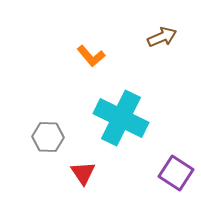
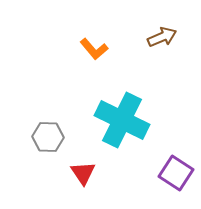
orange L-shape: moved 3 px right, 7 px up
cyan cross: moved 1 px right, 2 px down
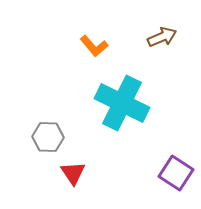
orange L-shape: moved 3 px up
cyan cross: moved 17 px up
red triangle: moved 10 px left
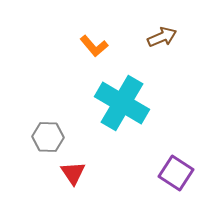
cyan cross: rotated 4 degrees clockwise
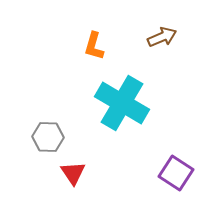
orange L-shape: rotated 56 degrees clockwise
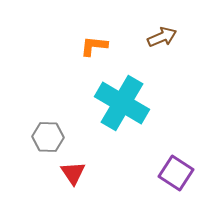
orange L-shape: rotated 80 degrees clockwise
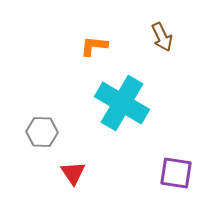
brown arrow: rotated 88 degrees clockwise
gray hexagon: moved 6 px left, 5 px up
purple square: rotated 24 degrees counterclockwise
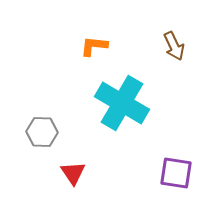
brown arrow: moved 12 px right, 9 px down
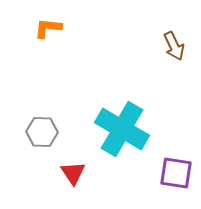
orange L-shape: moved 46 px left, 18 px up
cyan cross: moved 26 px down
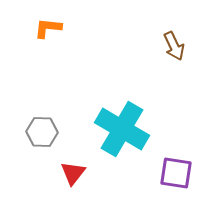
red triangle: rotated 12 degrees clockwise
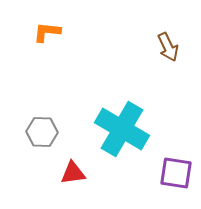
orange L-shape: moved 1 px left, 4 px down
brown arrow: moved 6 px left, 1 px down
red triangle: rotated 44 degrees clockwise
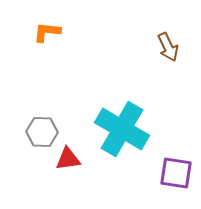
red triangle: moved 5 px left, 14 px up
